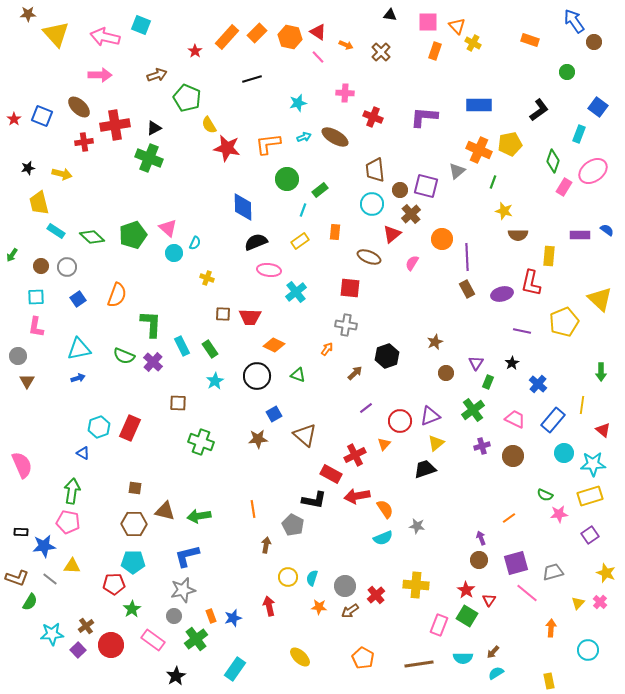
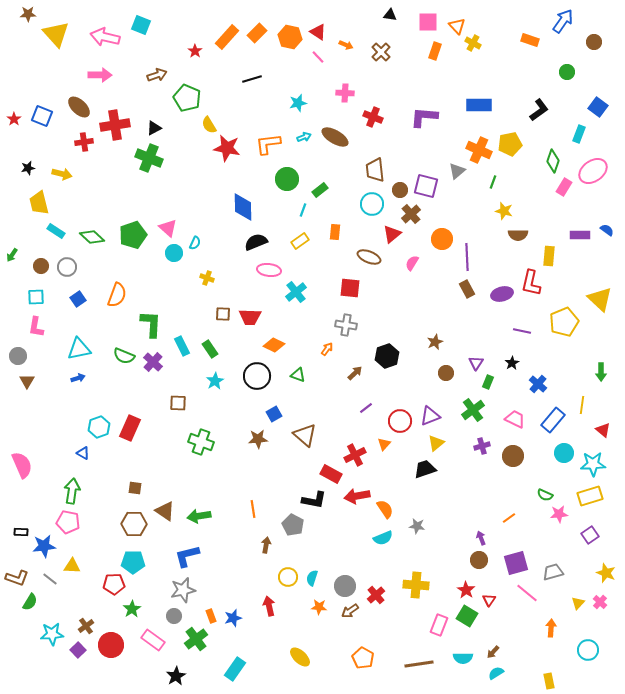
blue arrow at (574, 21): moved 11 px left; rotated 70 degrees clockwise
brown triangle at (165, 511): rotated 20 degrees clockwise
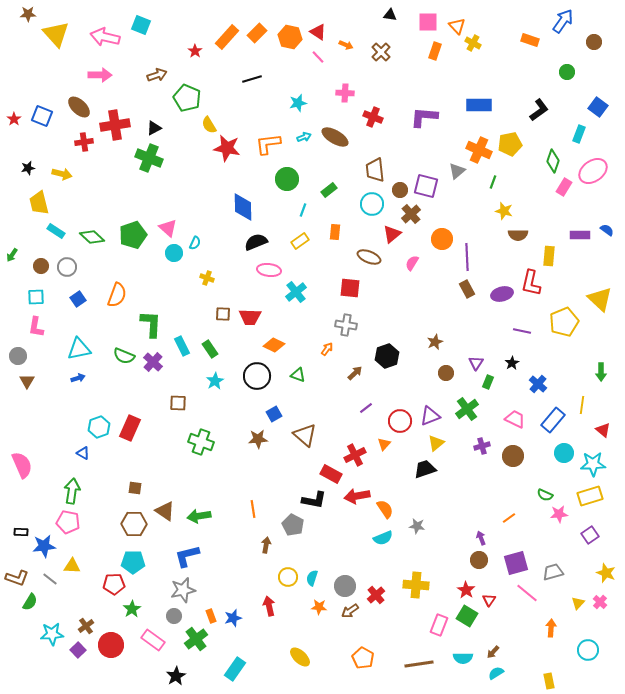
green rectangle at (320, 190): moved 9 px right
green cross at (473, 410): moved 6 px left, 1 px up
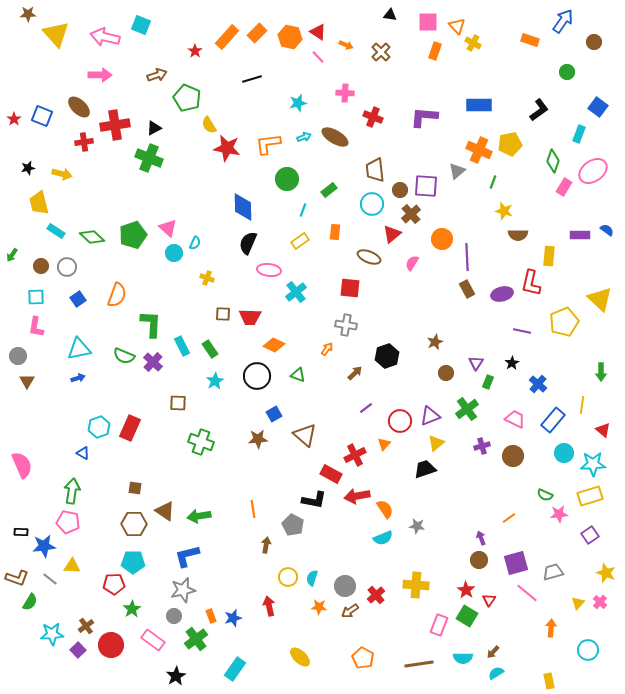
purple square at (426, 186): rotated 10 degrees counterclockwise
black semicircle at (256, 242): moved 8 px left, 1 px down; rotated 45 degrees counterclockwise
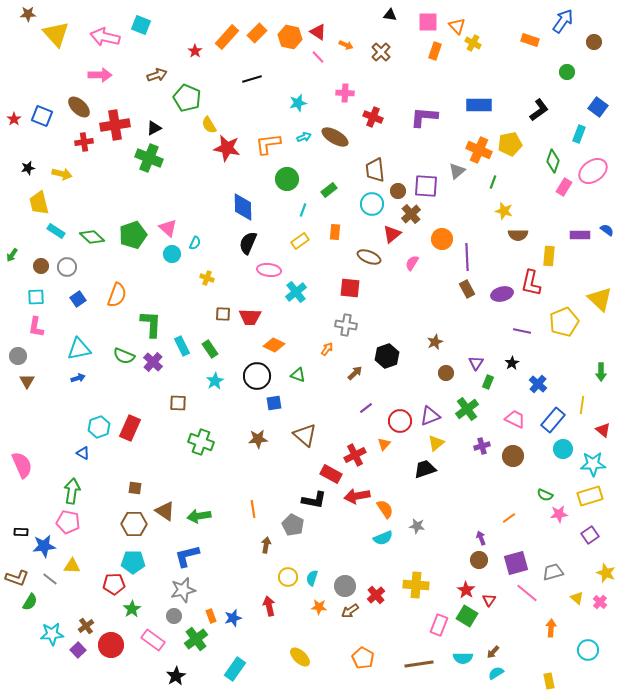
brown circle at (400, 190): moved 2 px left, 1 px down
cyan circle at (174, 253): moved 2 px left, 1 px down
blue square at (274, 414): moved 11 px up; rotated 21 degrees clockwise
cyan circle at (564, 453): moved 1 px left, 4 px up
yellow triangle at (578, 603): moved 1 px left, 5 px up; rotated 32 degrees counterclockwise
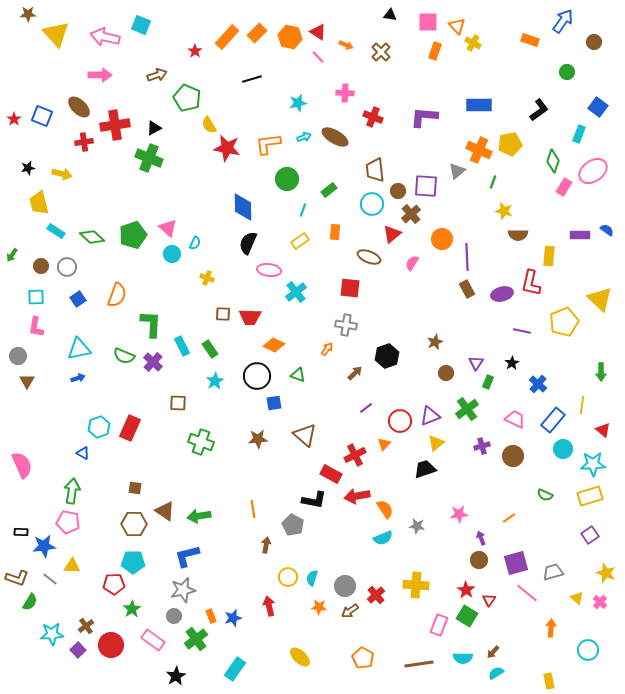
pink star at (559, 514): moved 100 px left
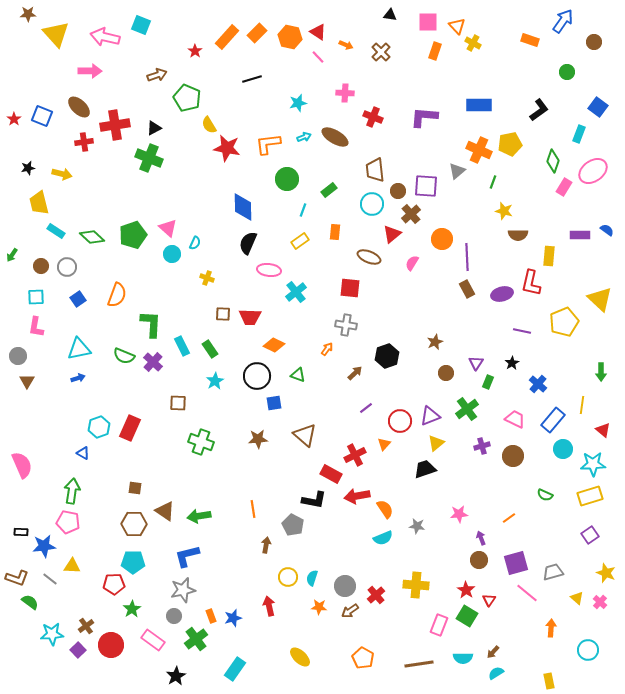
pink arrow at (100, 75): moved 10 px left, 4 px up
green semicircle at (30, 602): rotated 84 degrees counterclockwise
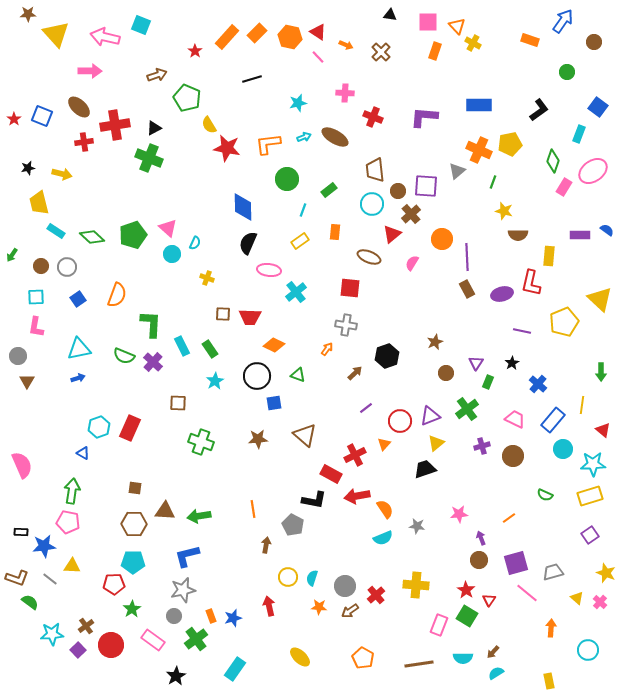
brown triangle at (165, 511): rotated 30 degrees counterclockwise
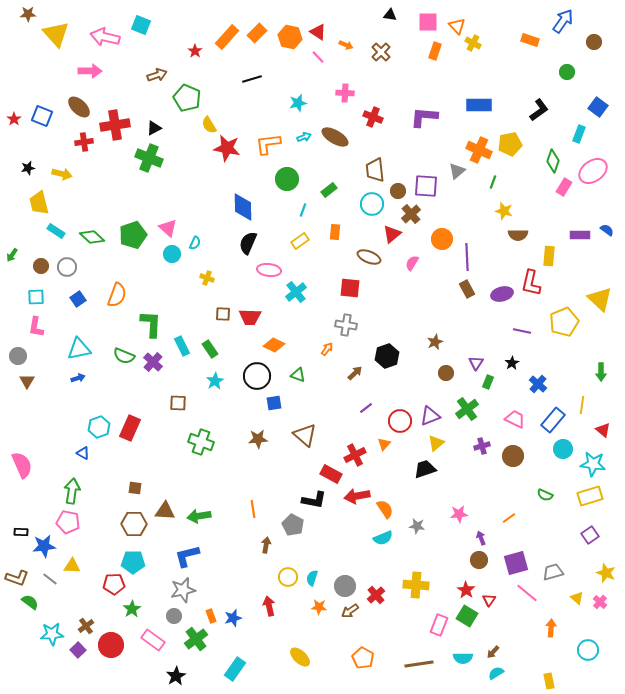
cyan star at (593, 464): rotated 10 degrees clockwise
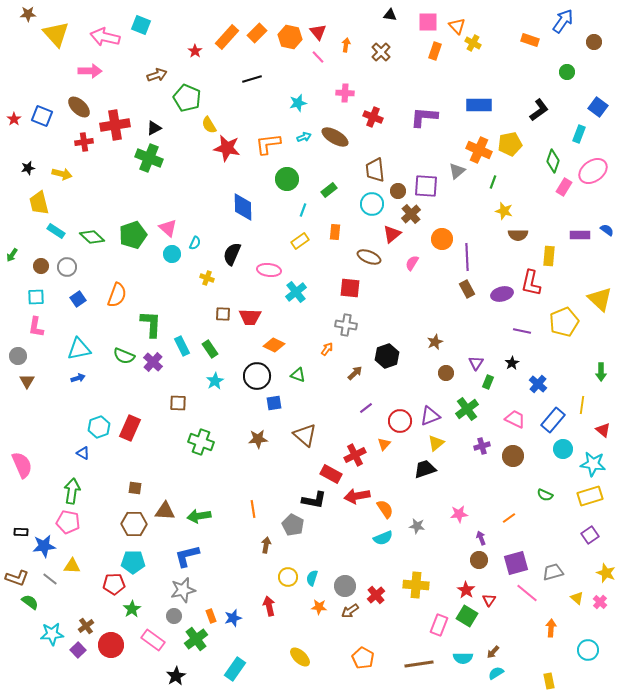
red triangle at (318, 32): rotated 18 degrees clockwise
orange arrow at (346, 45): rotated 104 degrees counterclockwise
black semicircle at (248, 243): moved 16 px left, 11 px down
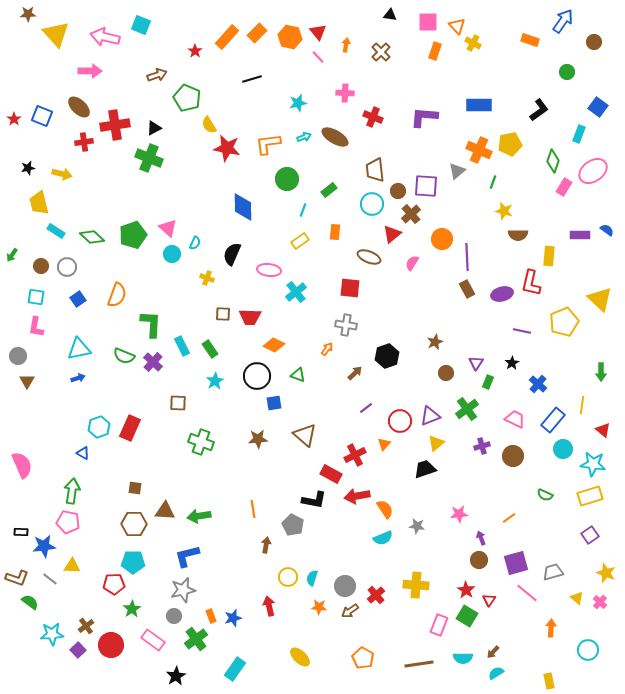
cyan square at (36, 297): rotated 12 degrees clockwise
